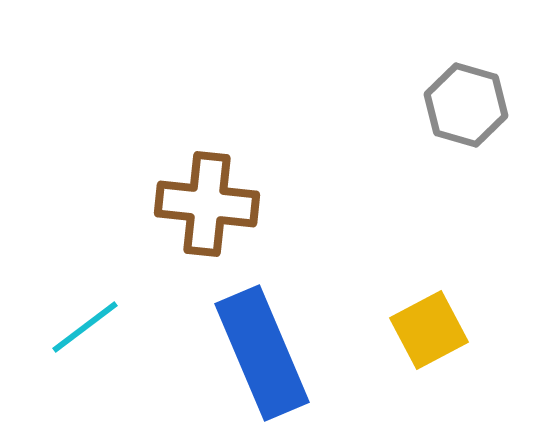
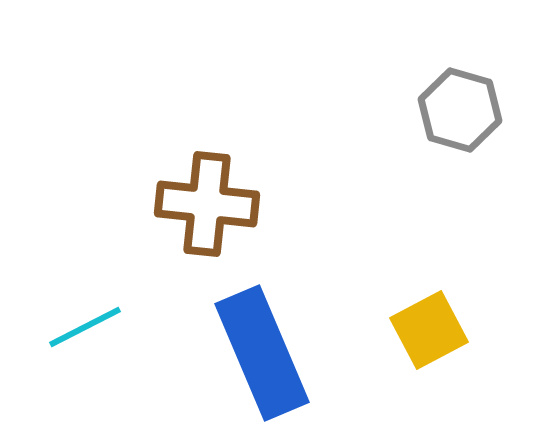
gray hexagon: moved 6 px left, 5 px down
cyan line: rotated 10 degrees clockwise
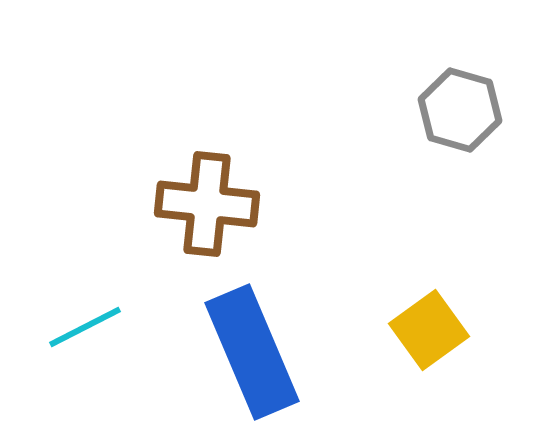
yellow square: rotated 8 degrees counterclockwise
blue rectangle: moved 10 px left, 1 px up
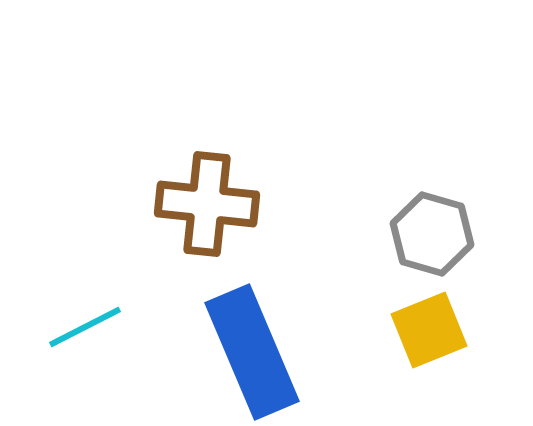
gray hexagon: moved 28 px left, 124 px down
yellow square: rotated 14 degrees clockwise
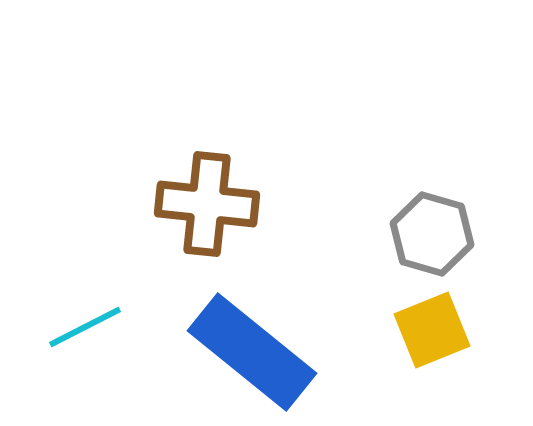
yellow square: moved 3 px right
blue rectangle: rotated 28 degrees counterclockwise
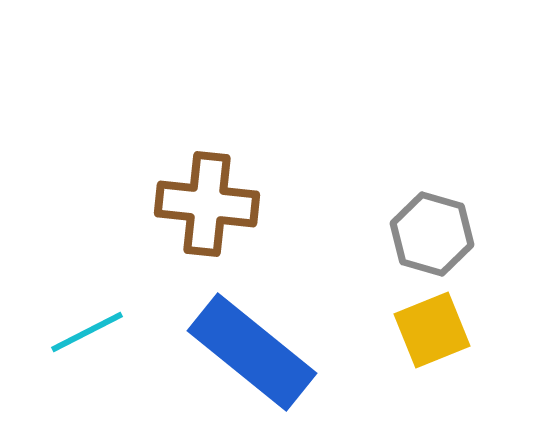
cyan line: moved 2 px right, 5 px down
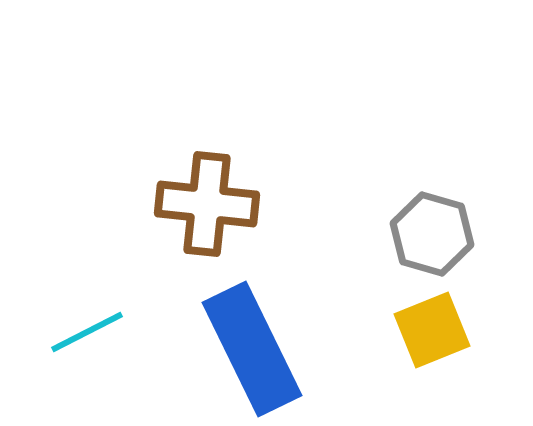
blue rectangle: moved 3 px up; rotated 25 degrees clockwise
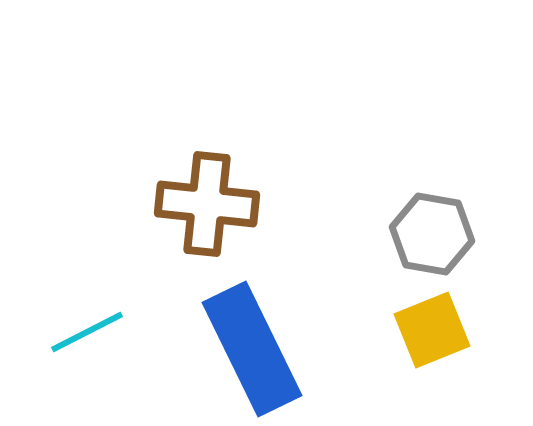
gray hexagon: rotated 6 degrees counterclockwise
